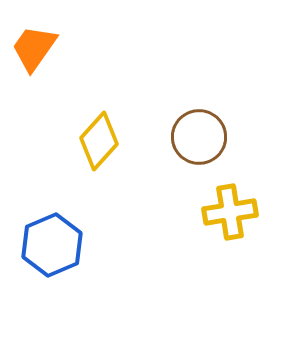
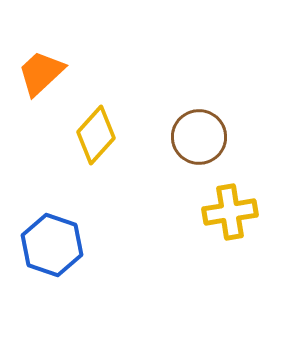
orange trapezoid: moved 7 px right, 25 px down; rotated 12 degrees clockwise
yellow diamond: moved 3 px left, 6 px up
blue hexagon: rotated 18 degrees counterclockwise
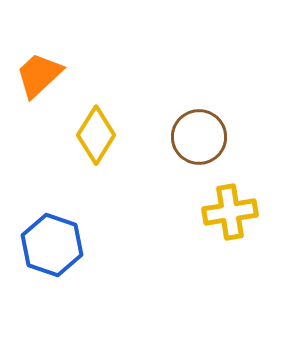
orange trapezoid: moved 2 px left, 2 px down
yellow diamond: rotated 10 degrees counterclockwise
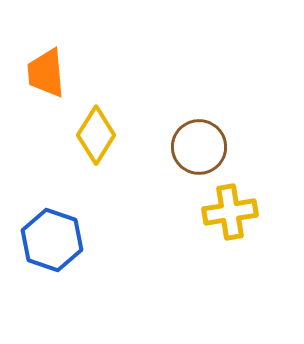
orange trapezoid: moved 7 px right, 2 px up; rotated 52 degrees counterclockwise
brown circle: moved 10 px down
blue hexagon: moved 5 px up
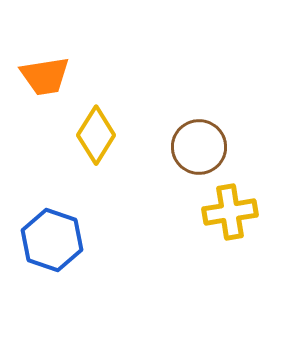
orange trapezoid: moved 1 px left, 3 px down; rotated 94 degrees counterclockwise
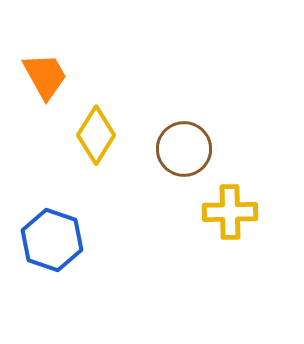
orange trapezoid: rotated 110 degrees counterclockwise
brown circle: moved 15 px left, 2 px down
yellow cross: rotated 8 degrees clockwise
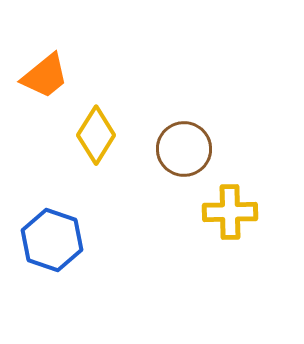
orange trapezoid: rotated 80 degrees clockwise
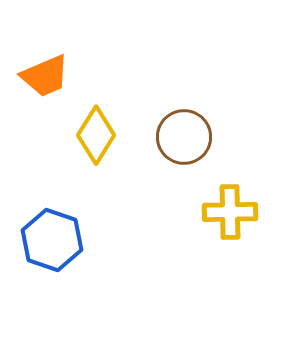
orange trapezoid: rotated 16 degrees clockwise
brown circle: moved 12 px up
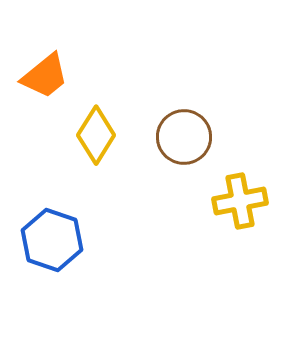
orange trapezoid: rotated 16 degrees counterclockwise
yellow cross: moved 10 px right, 11 px up; rotated 10 degrees counterclockwise
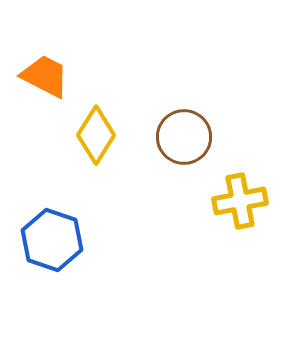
orange trapezoid: rotated 114 degrees counterclockwise
